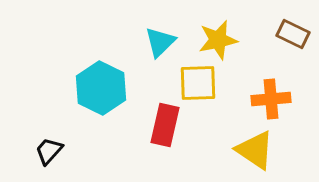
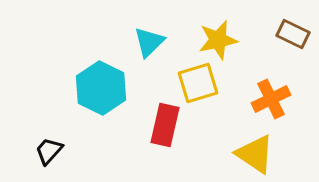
cyan triangle: moved 11 px left
yellow square: rotated 15 degrees counterclockwise
orange cross: rotated 21 degrees counterclockwise
yellow triangle: moved 4 px down
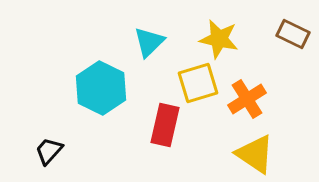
yellow star: moved 1 px right, 1 px up; rotated 24 degrees clockwise
orange cross: moved 24 px left; rotated 6 degrees counterclockwise
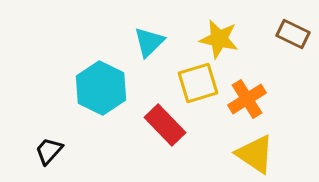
red rectangle: rotated 57 degrees counterclockwise
